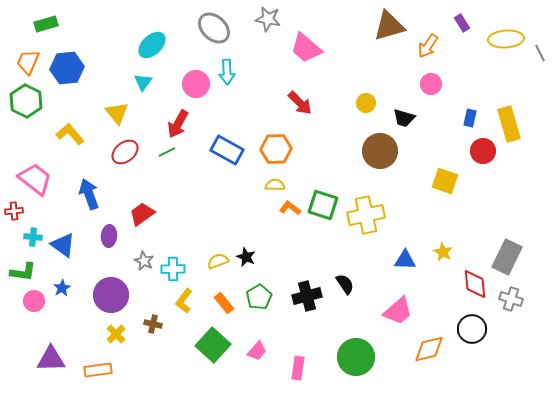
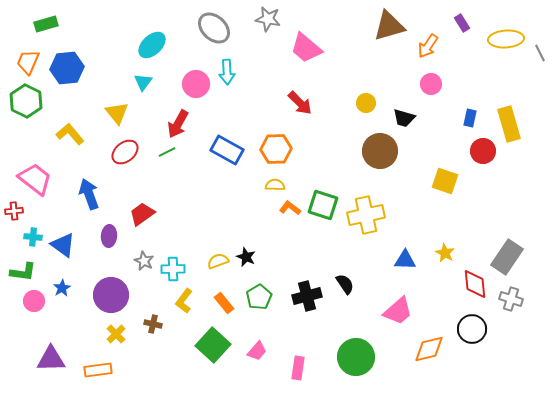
yellow star at (443, 252): moved 2 px right, 1 px down
gray rectangle at (507, 257): rotated 8 degrees clockwise
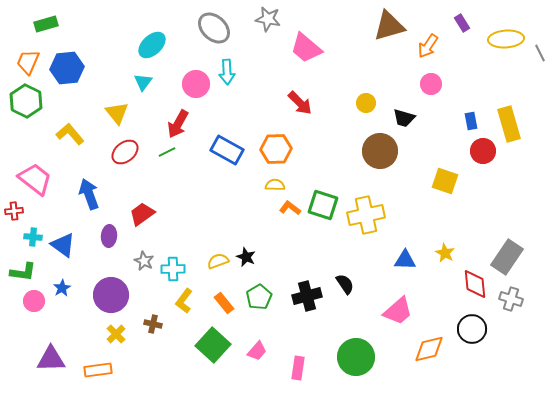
blue rectangle at (470, 118): moved 1 px right, 3 px down; rotated 24 degrees counterclockwise
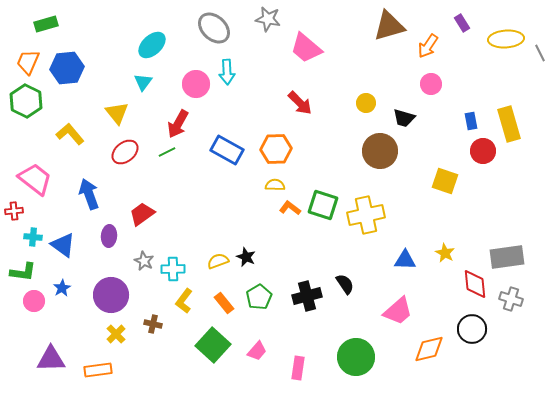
gray rectangle at (507, 257): rotated 48 degrees clockwise
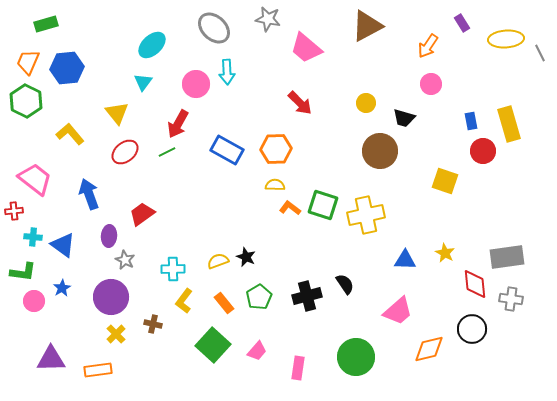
brown triangle at (389, 26): moved 22 px left; rotated 12 degrees counterclockwise
gray star at (144, 261): moved 19 px left, 1 px up
purple circle at (111, 295): moved 2 px down
gray cross at (511, 299): rotated 10 degrees counterclockwise
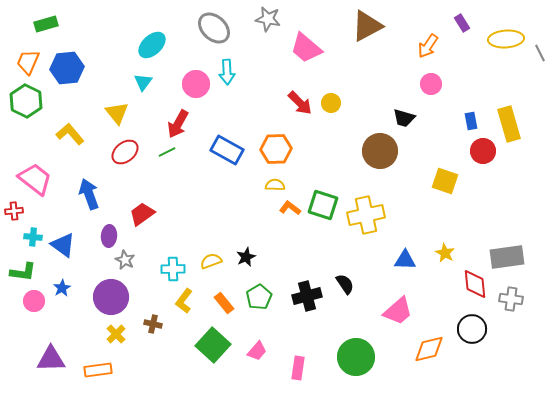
yellow circle at (366, 103): moved 35 px left
black star at (246, 257): rotated 24 degrees clockwise
yellow semicircle at (218, 261): moved 7 px left
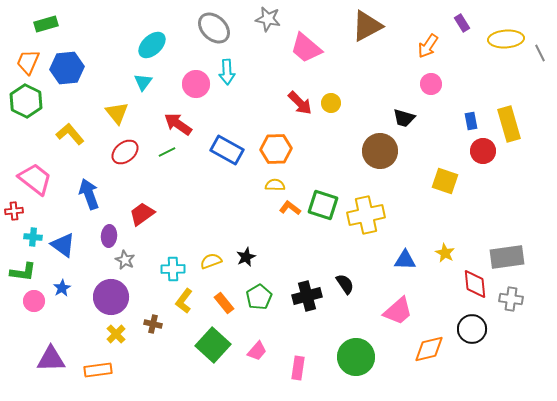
red arrow at (178, 124): rotated 96 degrees clockwise
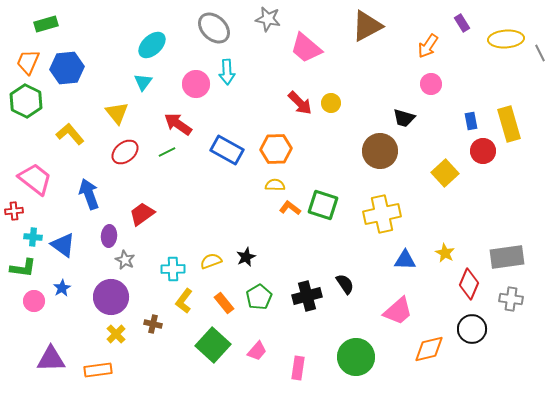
yellow square at (445, 181): moved 8 px up; rotated 28 degrees clockwise
yellow cross at (366, 215): moved 16 px right, 1 px up
green L-shape at (23, 272): moved 4 px up
red diamond at (475, 284): moved 6 px left; rotated 28 degrees clockwise
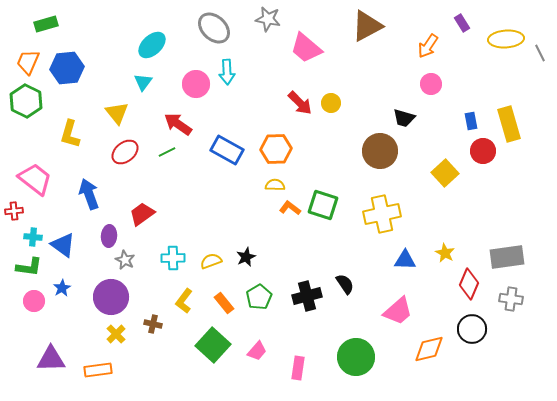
yellow L-shape at (70, 134): rotated 124 degrees counterclockwise
green L-shape at (23, 268): moved 6 px right, 1 px up
cyan cross at (173, 269): moved 11 px up
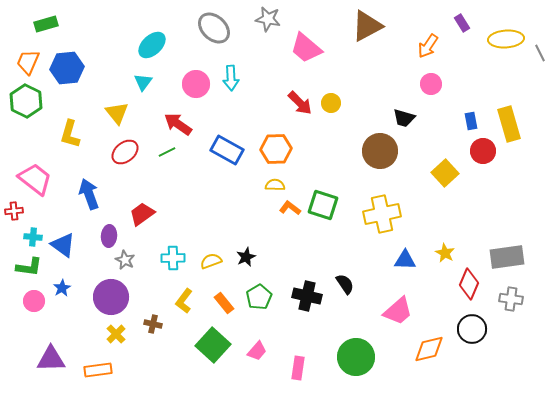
cyan arrow at (227, 72): moved 4 px right, 6 px down
black cross at (307, 296): rotated 28 degrees clockwise
